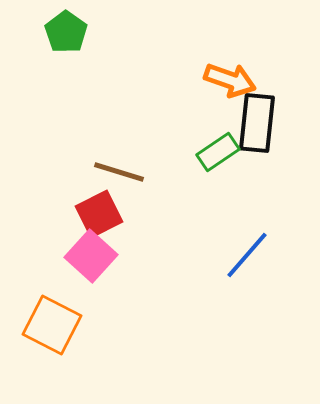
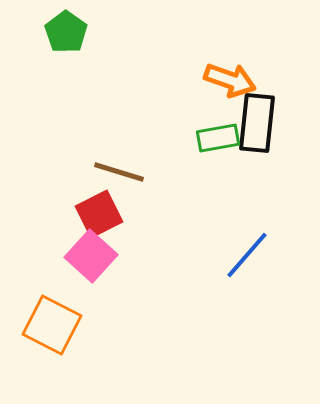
green rectangle: moved 14 px up; rotated 24 degrees clockwise
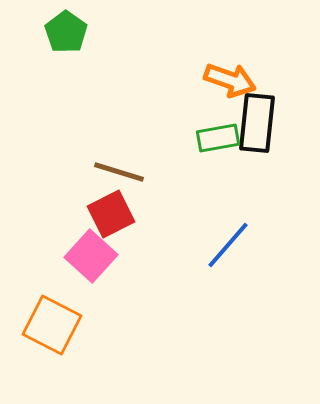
red square: moved 12 px right
blue line: moved 19 px left, 10 px up
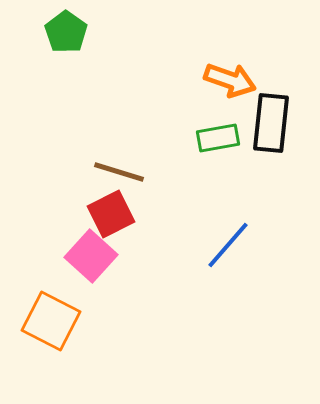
black rectangle: moved 14 px right
orange square: moved 1 px left, 4 px up
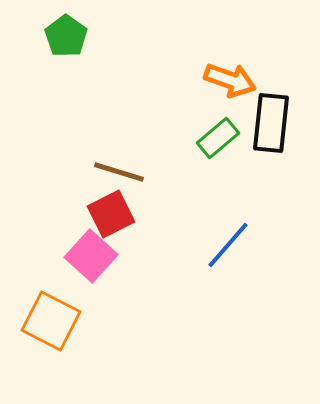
green pentagon: moved 4 px down
green rectangle: rotated 30 degrees counterclockwise
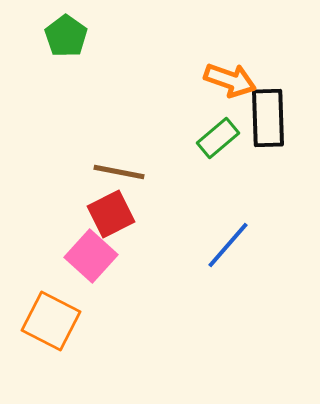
black rectangle: moved 3 px left, 5 px up; rotated 8 degrees counterclockwise
brown line: rotated 6 degrees counterclockwise
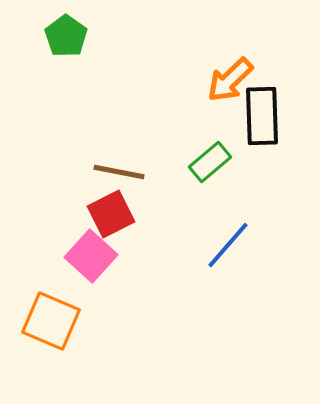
orange arrow: rotated 117 degrees clockwise
black rectangle: moved 6 px left, 2 px up
green rectangle: moved 8 px left, 24 px down
orange square: rotated 4 degrees counterclockwise
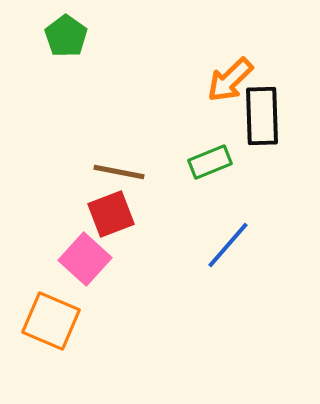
green rectangle: rotated 18 degrees clockwise
red square: rotated 6 degrees clockwise
pink square: moved 6 px left, 3 px down
